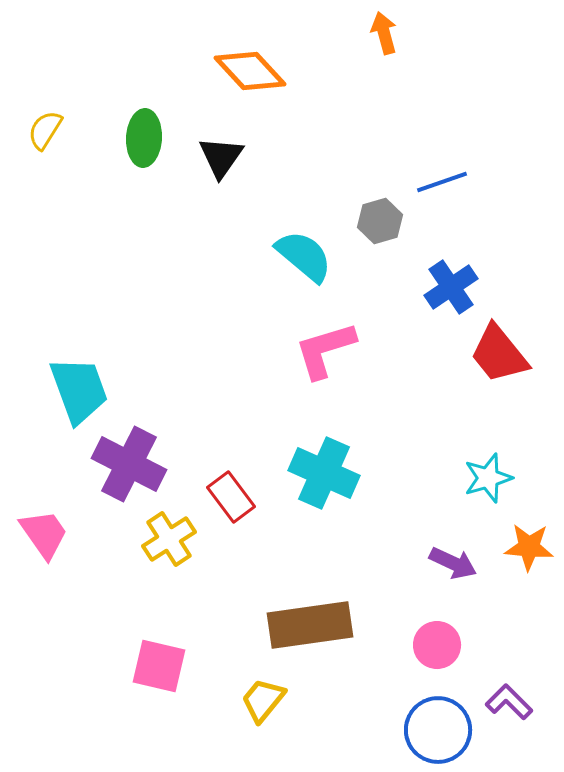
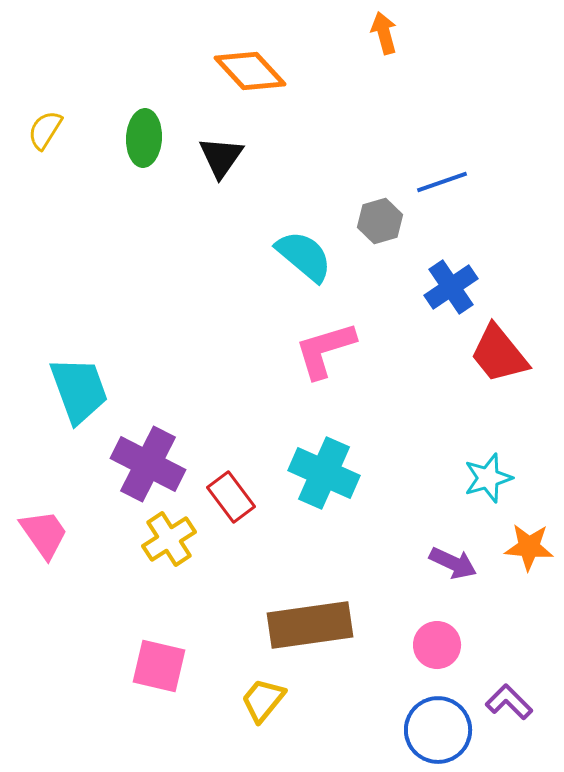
purple cross: moved 19 px right
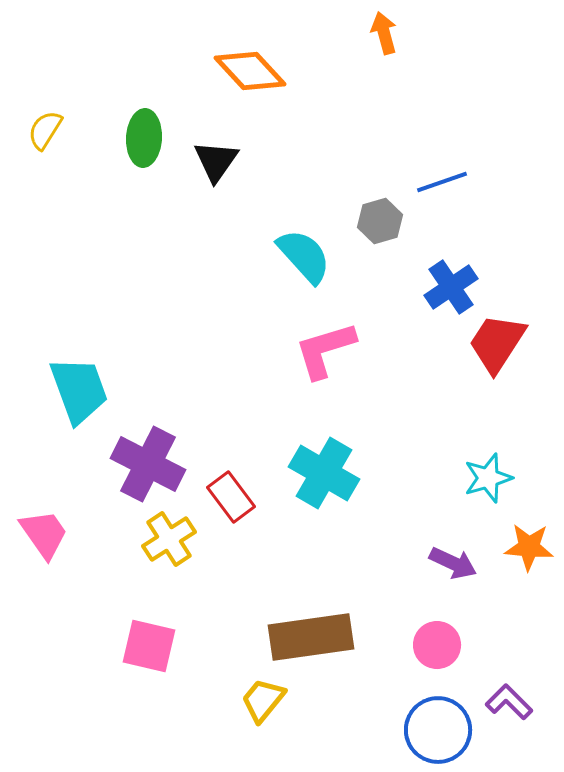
black triangle: moved 5 px left, 4 px down
cyan semicircle: rotated 8 degrees clockwise
red trapezoid: moved 2 px left, 11 px up; rotated 72 degrees clockwise
cyan cross: rotated 6 degrees clockwise
brown rectangle: moved 1 px right, 12 px down
pink square: moved 10 px left, 20 px up
